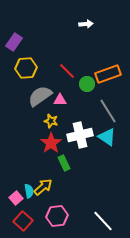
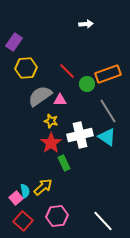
cyan semicircle: moved 4 px left
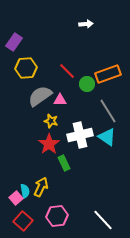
red star: moved 2 px left, 1 px down
yellow arrow: moved 2 px left; rotated 24 degrees counterclockwise
white line: moved 1 px up
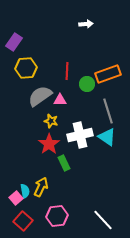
red line: rotated 48 degrees clockwise
gray line: rotated 15 degrees clockwise
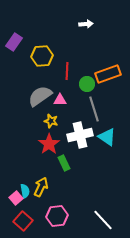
yellow hexagon: moved 16 px right, 12 px up
gray line: moved 14 px left, 2 px up
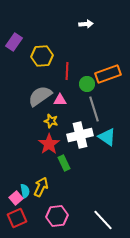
red square: moved 6 px left, 3 px up; rotated 24 degrees clockwise
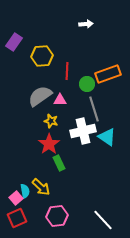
white cross: moved 3 px right, 4 px up
green rectangle: moved 5 px left
yellow arrow: rotated 108 degrees clockwise
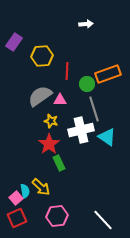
white cross: moved 2 px left, 1 px up
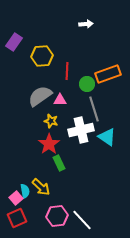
white line: moved 21 px left
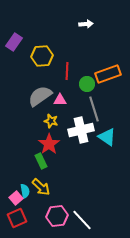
green rectangle: moved 18 px left, 2 px up
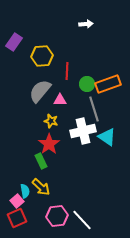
orange rectangle: moved 10 px down
gray semicircle: moved 5 px up; rotated 15 degrees counterclockwise
white cross: moved 2 px right, 1 px down
pink square: moved 1 px right, 3 px down
